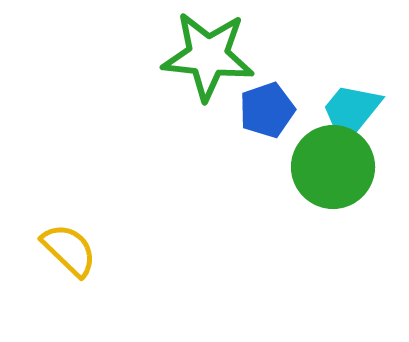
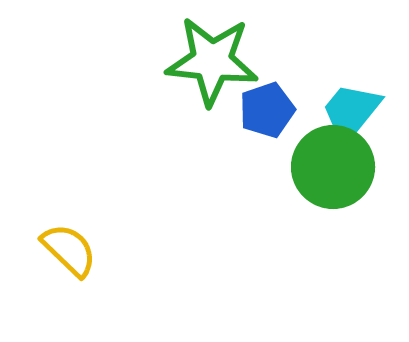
green star: moved 4 px right, 5 px down
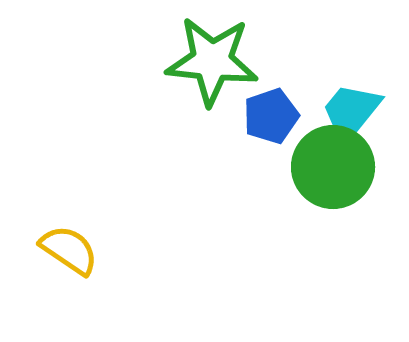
blue pentagon: moved 4 px right, 6 px down
yellow semicircle: rotated 10 degrees counterclockwise
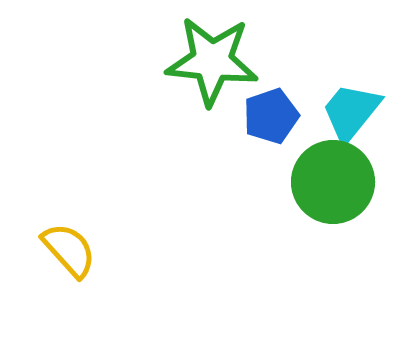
green circle: moved 15 px down
yellow semicircle: rotated 14 degrees clockwise
